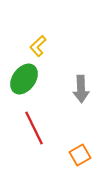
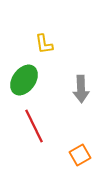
yellow L-shape: moved 6 px right, 2 px up; rotated 55 degrees counterclockwise
green ellipse: moved 1 px down
red line: moved 2 px up
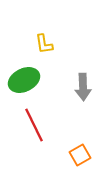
green ellipse: rotated 28 degrees clockwise
gray arrow: moved 2 px right, 2 px up
red line: moved 1 px up
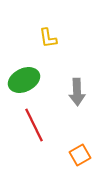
yellow L-shape: moved 4 px right, 6 px up
gray arrow: moved 6 px left, 5 px down
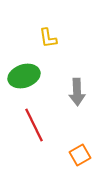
green ellipse: moved 4 px up; rotated 8 degrees clockwise
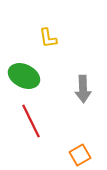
green ellipse: rotated 44 degrees clockwise
gray arrow: moved 6 px right, 3 px up
red line: moved 3 px left, 4 px up
